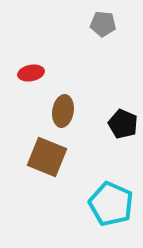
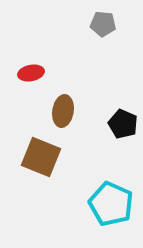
brown square: moved 6 px left
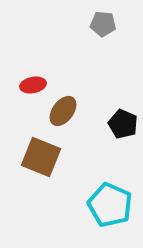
red ellipse: moved 2 px right, 12 px down
brown ellipse: rotated 28 degrees clockwise
cyan pentagon: moved 1 px left, 1 px down
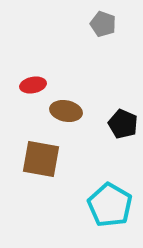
gray pentagon: rotated 15 degrees clockwise
brown ellipse: moved 3 px right; rotated 64 degrees clockwise
brown square: moved 2 px down; rotated 12 degrees counterclockwise
cyan pentagon: rotated 6 degrees clockwise
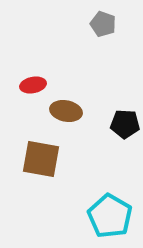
black pentagon: moved 2 px right; rotated 20 degrees counterclockwise
cyan pentagon: moved 11 px down
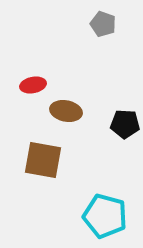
brown square: moved 2 px right, 1 px down
cyan pentagon: moved 5 px left; rotated 15 degrees counterclockwise
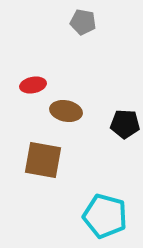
gray pentagon: moved 20 px left, 2 px up; rotated 10 degrees counterclockwise
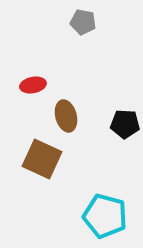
brown ellipse: moved 5 px down; rotated 64 degrees clockwise
brown square: moved 1 px left, 1 px up; rotated 15 degrees clockwise
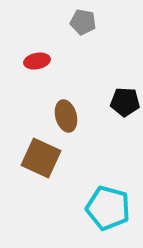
red ellipse: moved 4 px right, 24 px up
black pentagon: moved 22 px up
brown square: moved 1 px left, 1 px up
cyan pentagon: moved 3 px right, 8 px up
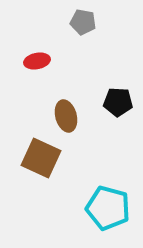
black pentagon: moved 7 px left
